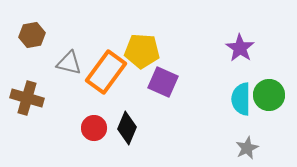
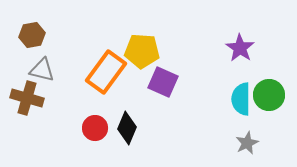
gray triangle: moved 27 px left, 7 px down
red circle: moved 1 px right
gray star: moved 5 px up
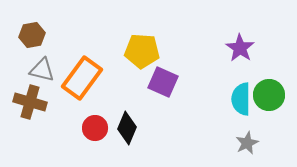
orange rectangle: moved 24 px left, 6 px down
brown cross: moved 3 px right, 4 px down
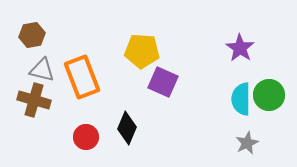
orange rectangle: moved 1 px up; rotated 57 degrees counterclockwise
brown cross: moved 4 px right, 2 px up
red circle: moved 9 px left, 9 px down
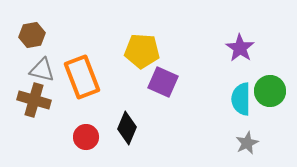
green circle: moved 1 px right, 4 px up
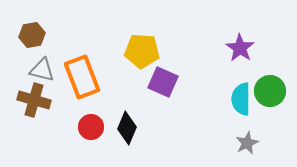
red circle: moved 5 px right, 10 px up
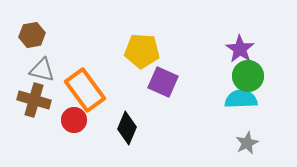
purple star: moved 1 px down
orange rectangle: moved 3 px right, 13 px down; rotated 15 degrees counterclockwise
green circle: moved 22 px left, 15 px up
cyan semicircle: rotated 88 degrees clockwise
red circle: moved 17 px left, 7 px up
